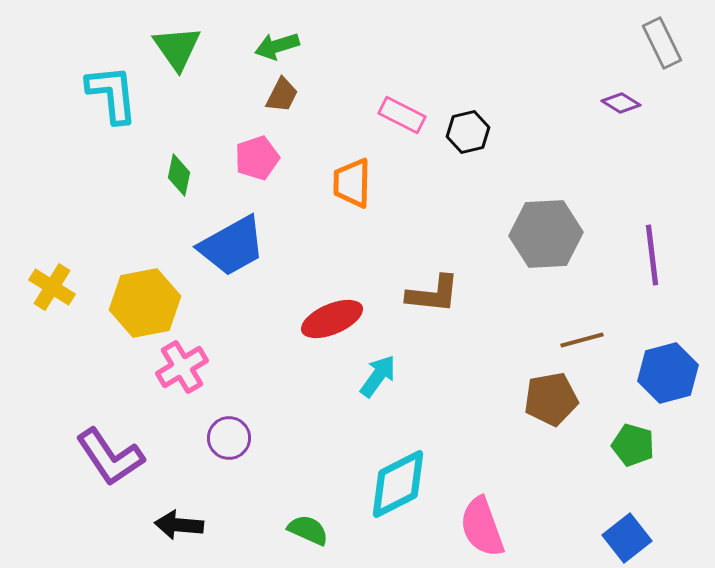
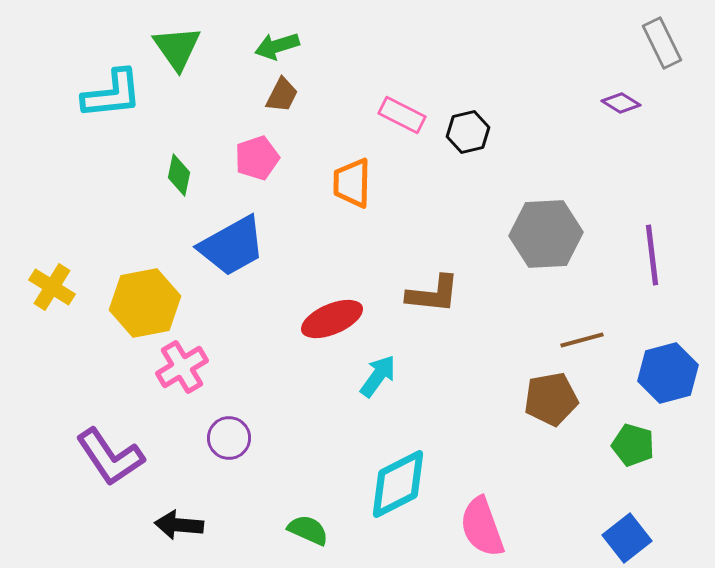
cyan L-shape: rotated 90 degrees clockwise
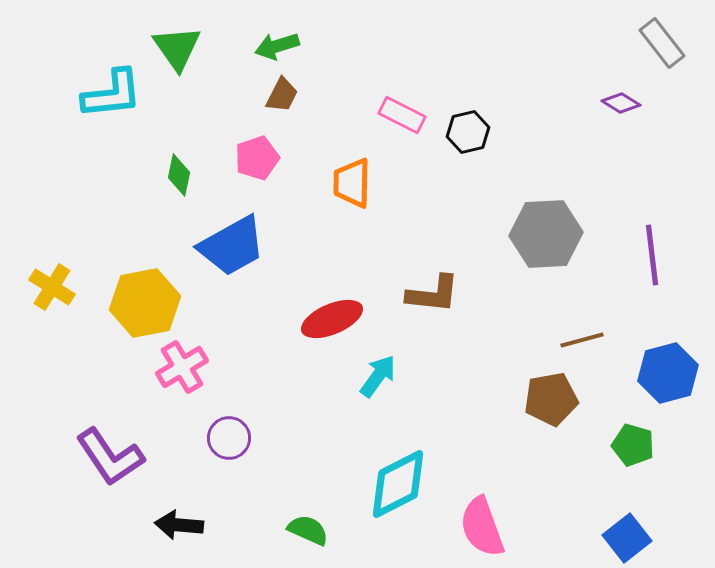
gray rectangle: rotated 12 degrees counterclockwise
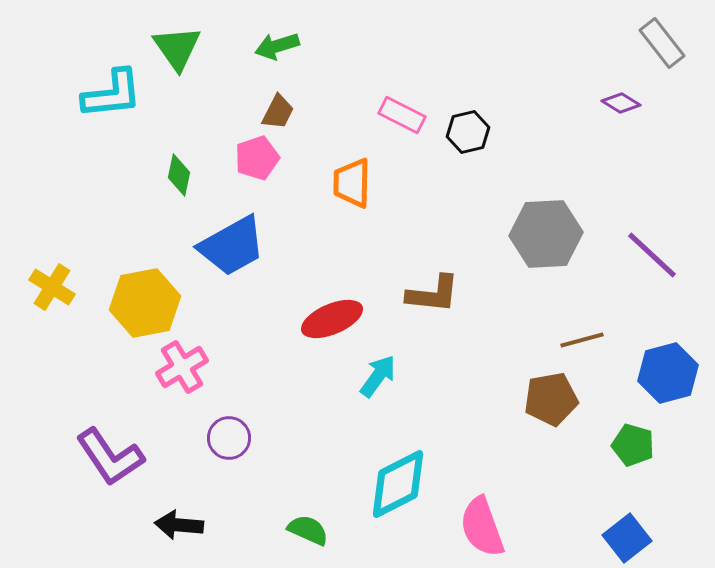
brown trapezoid: moved 4 px left, 17 px down
purple line: rotated 40 degrees counterclockwise
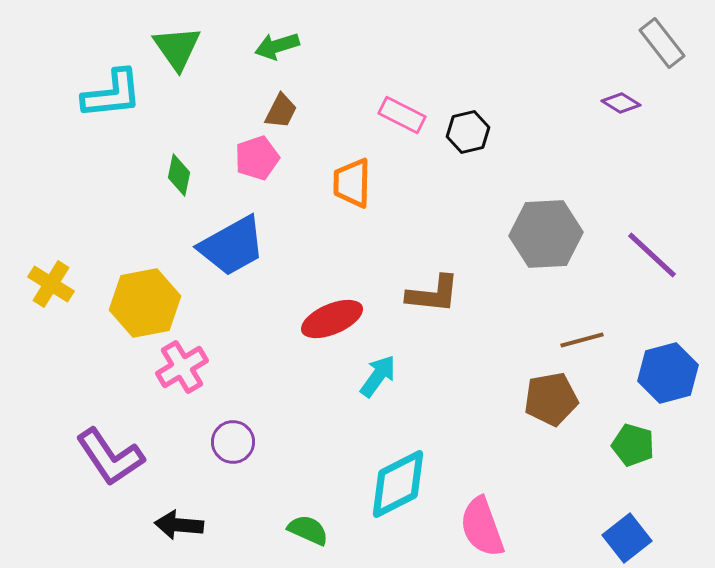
brown trapezoid: moved 3 px right, 1 px up
yellow cross: moved 1 px left, 3 px up
purple circle: moved 4 px right, 4 px down
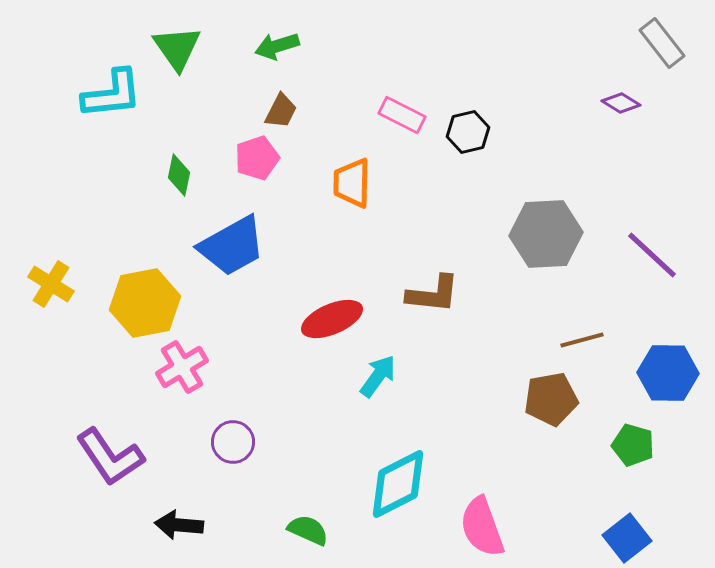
blue hexagon: rotated 16 degrees clockwise
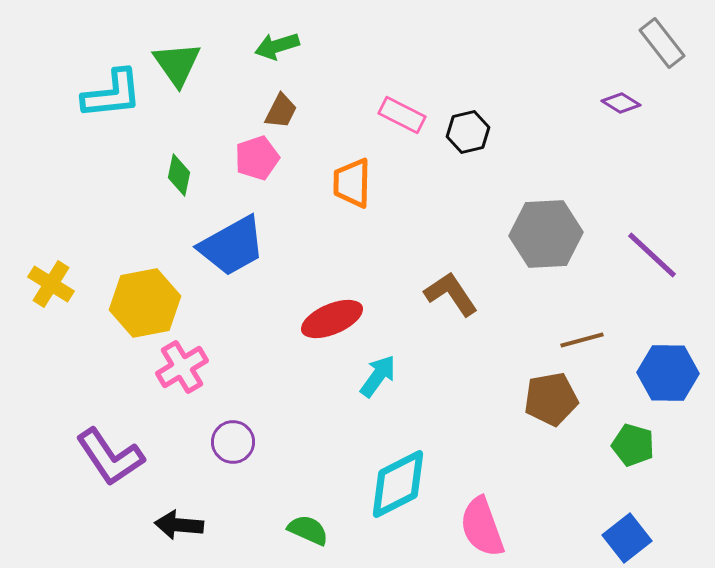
green triangle: moved 16 px down
brown L-shape: moved 18 px right; rotated 130 degrees counterclockwise
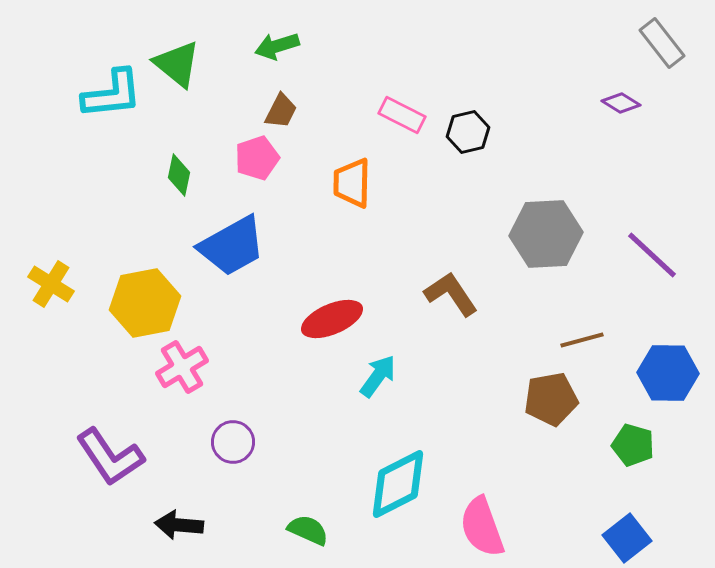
green triangle: rotated 16 degrees counterclockwise
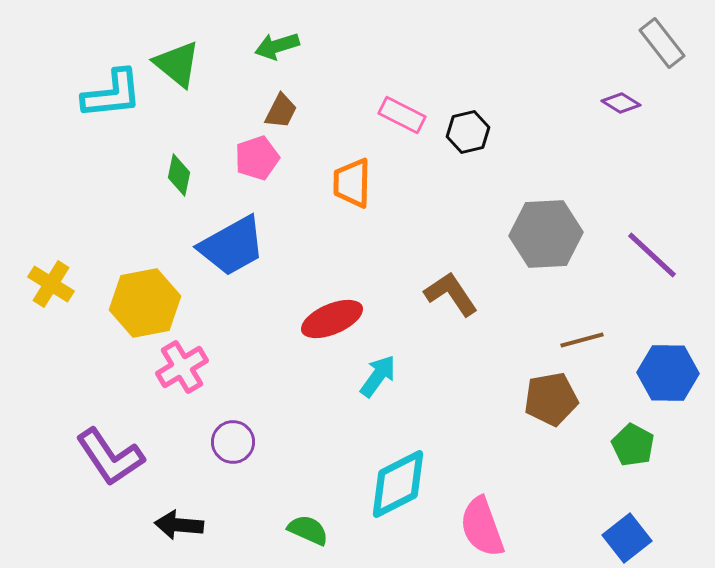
green pentagon: rotated 12 degrees clockwise
